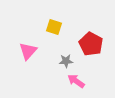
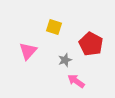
gray star: moved 1 px left, 1 px up; rotated 16 degrees counterclockwise
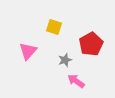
red pentagon: rotated 15 degrees clockwise
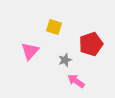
red pentagon: rotated 10 degrees clockwise
pink triangle: moved 2 px right
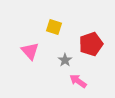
pink triangle: rotated 24 degrees counterclockwise
gray star: rotated 16 degrees counterclockwise
pink arrow: moved 2 px right
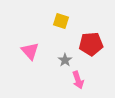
yellow square: moved 7 px right, 6 px up
red pentagon: rotated 15 degrees clockwise
pink arrow: moved 1 px up; rotated 144 degrees counterclockwise
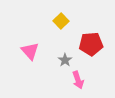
yellow square: rotated 28 degrees clockwise
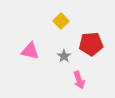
pink triangle: rotated 36 degrees counterclockwise
gray star: moved 1 px left, 4 px up
pink arrow: moved 1 px right
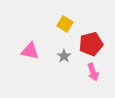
yellow square: moved 4 px right, 3 px down; rotated 14 degrees counterclockwise
red pentagon: rotated 10 degrees counterclockwise
pink arrow: moved 14 px right, 8 px up
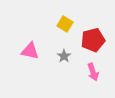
red pentagon: moved 2 px right, 4 px up
